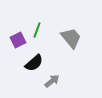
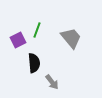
black semicircle: rotated 54 degrees counterclockwise
gray arrow: moved 1 px down; rotated 91 degrees clockwise
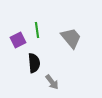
green line: rotated 28 degrees counterclockwise
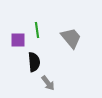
purple square: rotated 28 degrees clockwise
black semicircle: moved 1 px up
gray arrow: moved 4 px left, 1 px down
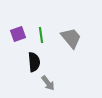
green line: moved 4 px right, 5 px down
purple square: moved 6 px up; rotated 21 degrees counterclockwise
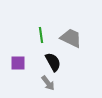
purple square: moved 29 px down; rotated 21 degrees clockwise
gray trapezoid: rotated 25 degrees counterclockwise
black semicircle: moved 19 px right; rotated 24 degrees counterclockwise
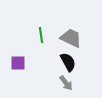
black semicircle: moved 15 px right
gray arrow: moved 18 px right
